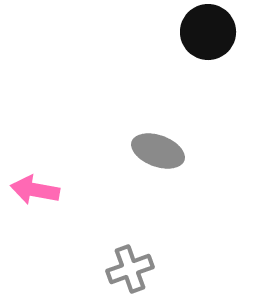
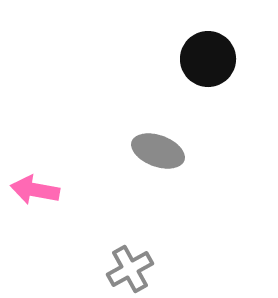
black circle: moved 27 px down
gray cross: rotated 9 degrees counterclockwise
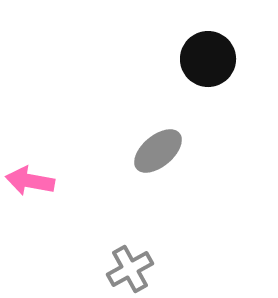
gray ellipse: rotated 60 degrees counterclockwise
pink arrow: moved 5 px left, 9 px up
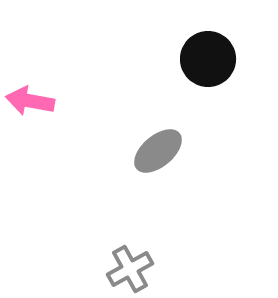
pink arrow: moved 80 px up
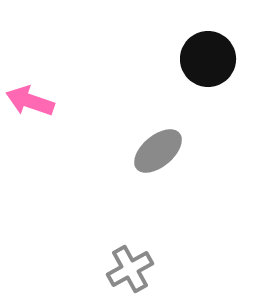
pink arrow: rotated 9 degrees clockwise
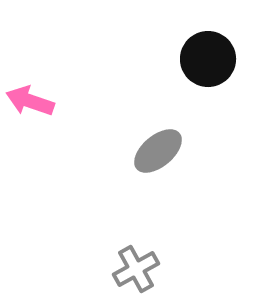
gray cross: moved 6 px right
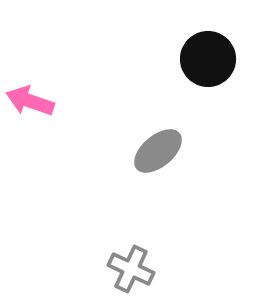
gray cross: moved 5 px left; rotated 36 degrees counterclockwise
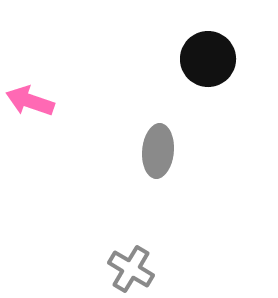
gray ellipse: rotated 45 degrees counterclockwise
gray cross: rotated 6 degrees clockwise
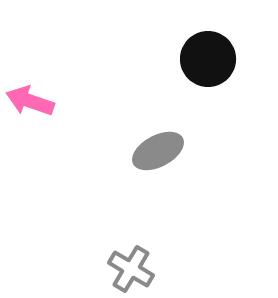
gray ellipse: rotated 57 degrees clockwise
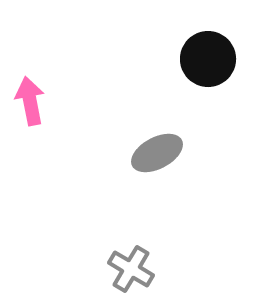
pink arrow: rotated 60 degrees clockwise
gray ellipse: moved 1 px left, 2 px down
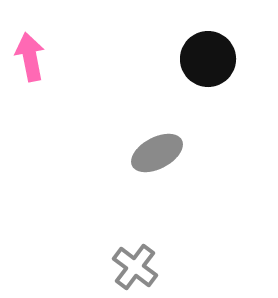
pink arrow: moved 44 px up
gray cross: moved 4 px right, 2 px up; rotated 6 degrees clockwise
